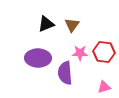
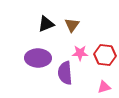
red hexagon: moved 1 px right, 3 px down
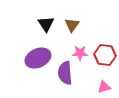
black triangle: rotated 42 degrees counterclockwise
purple ellipse: rotated 25 degrees counterclockwise
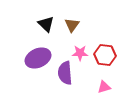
black triangle: rotated 12 degrees counterclockwise
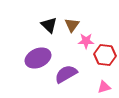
black triangle: moved 3 px right, 1 px down
pink star: moved 6 px right, 12 px up
purple semicircle: moved 1 px right, 1 px down; rotated 65 degrees clockwise
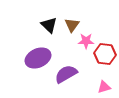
red hexagon: moved 1 px up
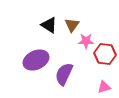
black triangle: rotated 12 degrees counterclockwise
purple ellipse: moved 2 px left, 2 px down
purple semicircle: moved 2 px left; rotated 35 degrees counterclockwise
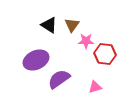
purple semicircle: moved 5 px left, 5 px down; rotated 30 degrees clockwise
pink triangle: moved 9 px left
